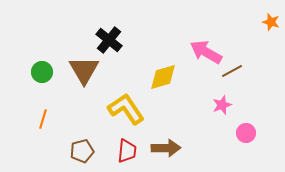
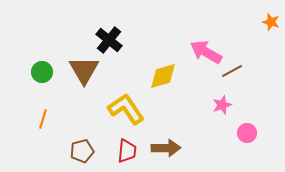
yellow diamond: moved 1 px up
pink circle: moved 1 px right
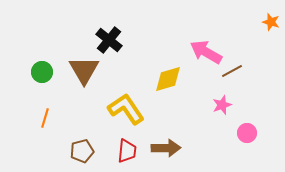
yellow diamond: moved 5 px right, 3 px down
orange line: moved 2 px right, 1 px up
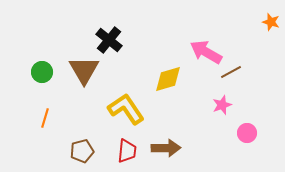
brown line: moved 1 px left, 1 px down
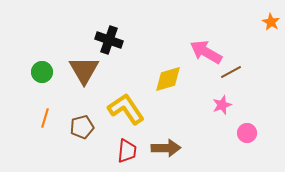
orange star: rotated 12 degrees clockwise
black cross: rotated 20 degrees counterclockwise
brown pentagon: moved 24 px up
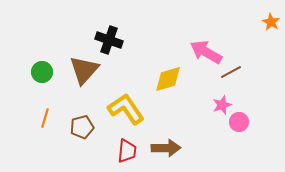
brown triangle: rotated 12 degrees clockwise
pink circle: moved 8 px left, 11 px up
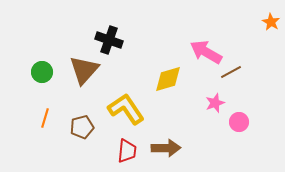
pink star: moved 7 px left, 2 px up
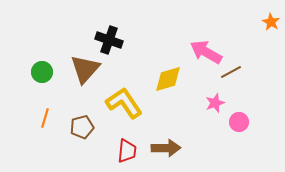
brown triangle: moved 1 px right, 1 px up
yellow L-shape: moved 2 px left, 6 px up
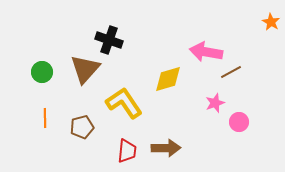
pink arrow: rotated 20 degrees counterclockwise
orange line: rotated 18 degrees counterclockwise
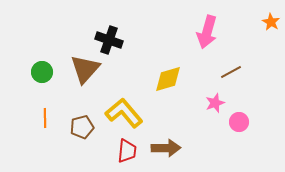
pink arrow: moved 1 px right, 20 px up; rotated 84 degrees counterclockwise
yellow L-shape: moved 10 px down; rotated 6 degrees counterclockwise
